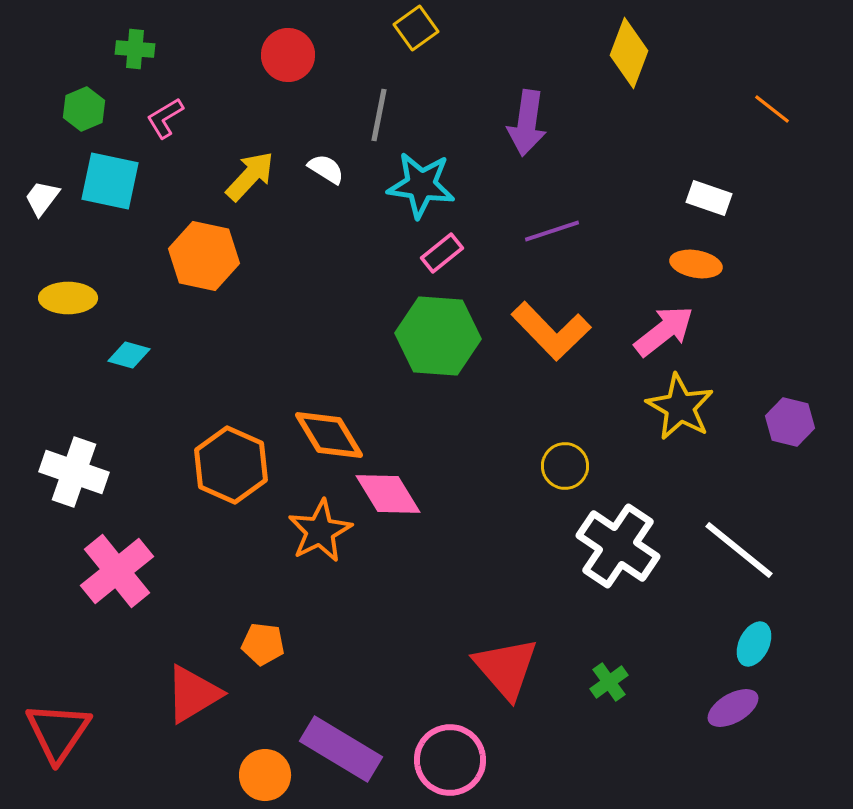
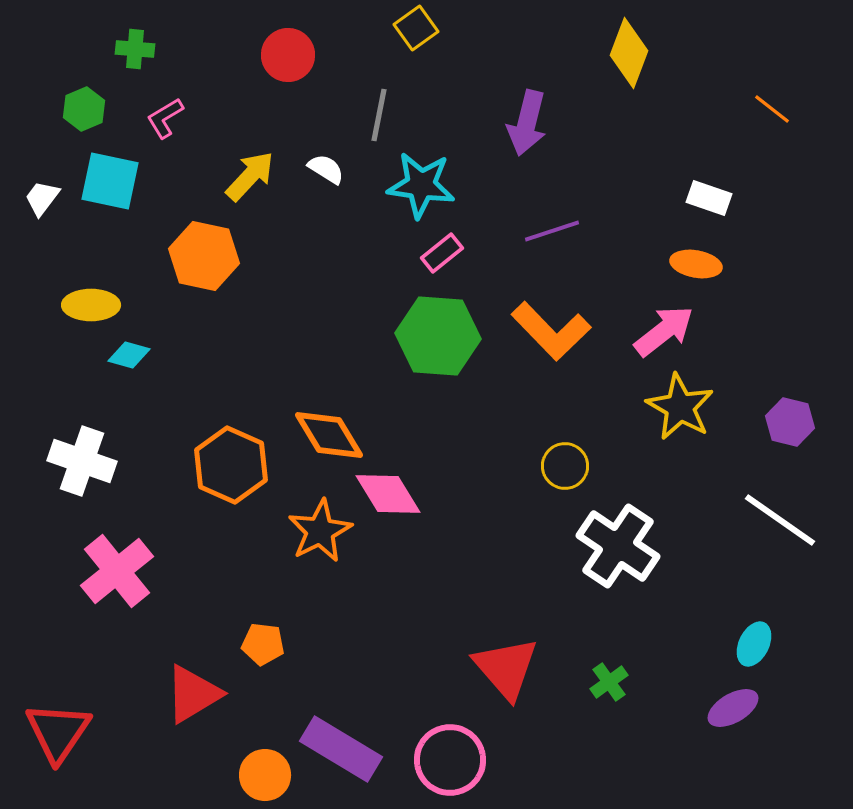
purple arrow at (527, 123): rotated 6 degrees clockwise
yellow ellipse at (68, 298): moved 23 px right, 7 px down
white cross at (74, 472): moved 8 px right, 11 px up
white line at (739, 550): moved 41 px right, 30 px up; rotated 4 degrees counterclockwise
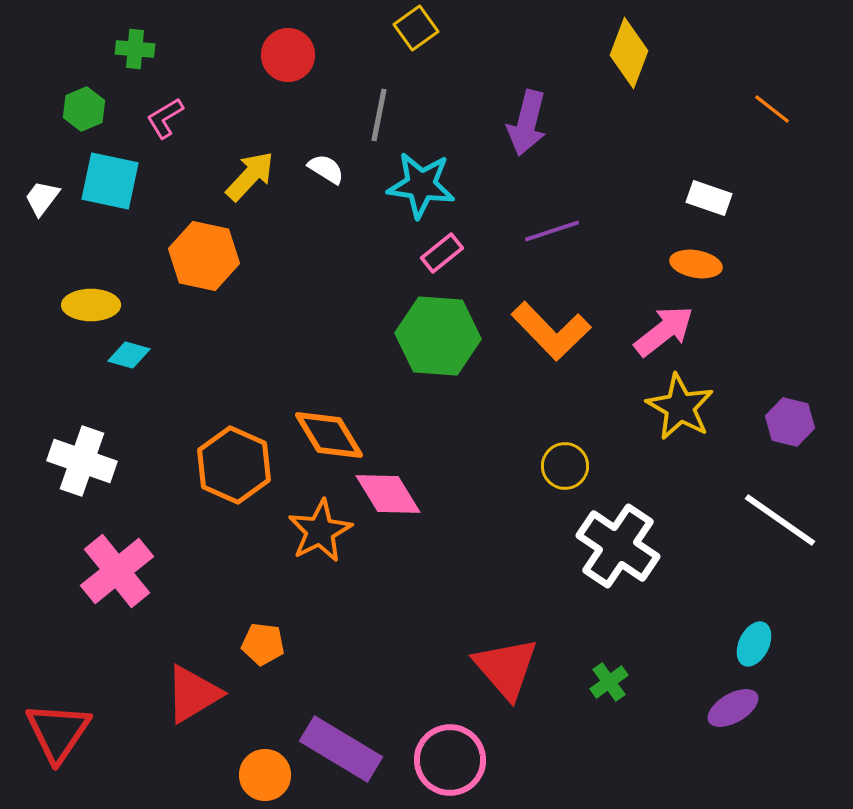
orange hexagon at (231, 465): moved 3 px right
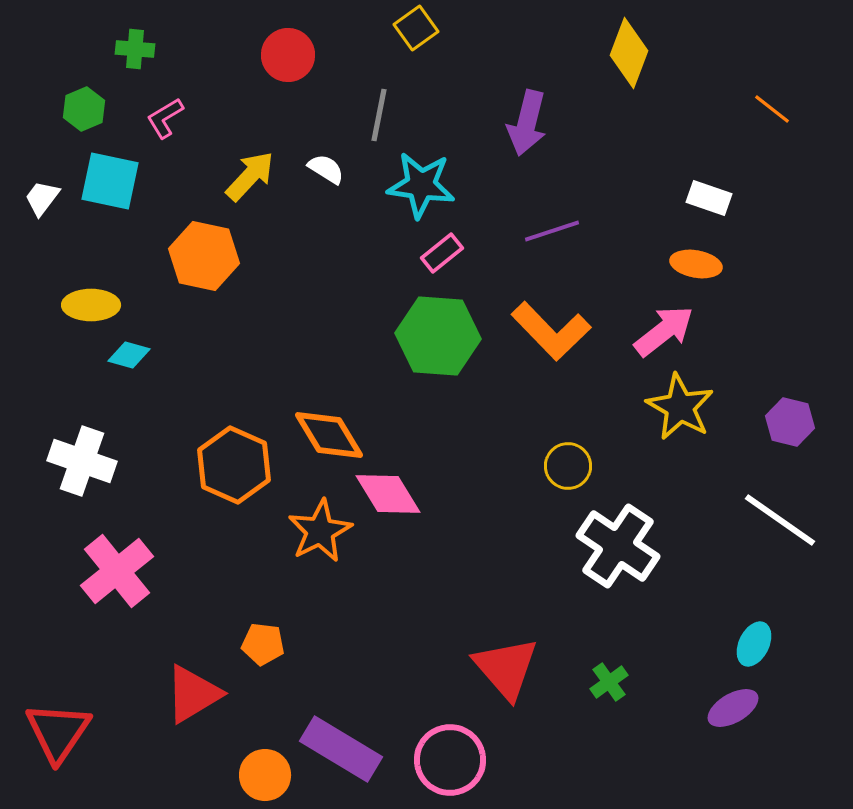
yellow circle at (565, 466): moved 3 px right
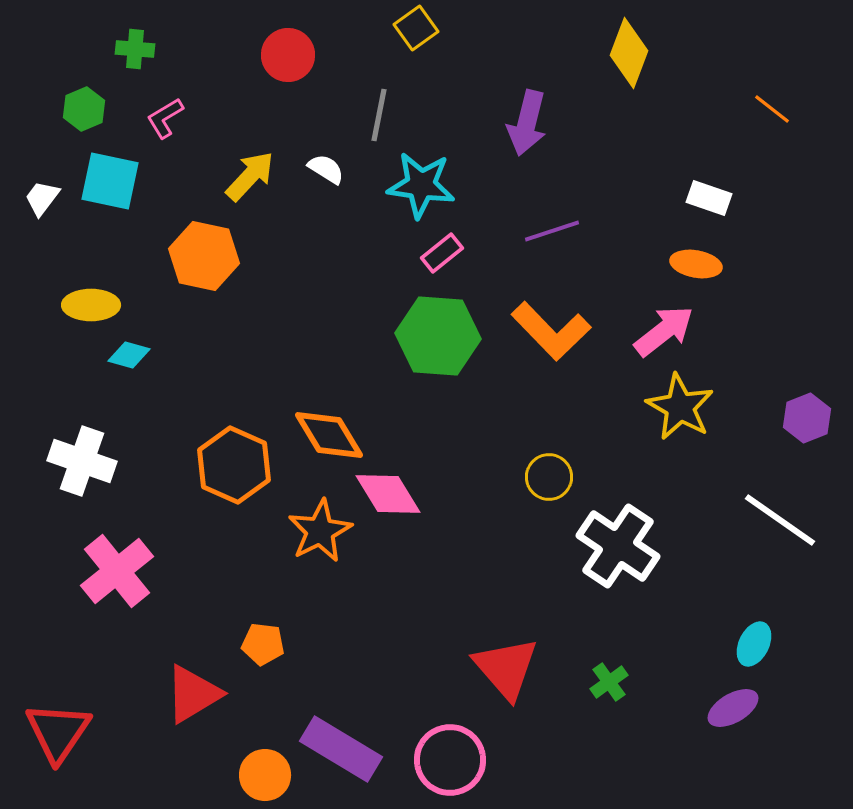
purple hexagon at (790, 422): moved 17 px right, 4 px up; rotated 24 degrees clockwise
yellow circle at (568, 466): moved 19 px left, 11 px down
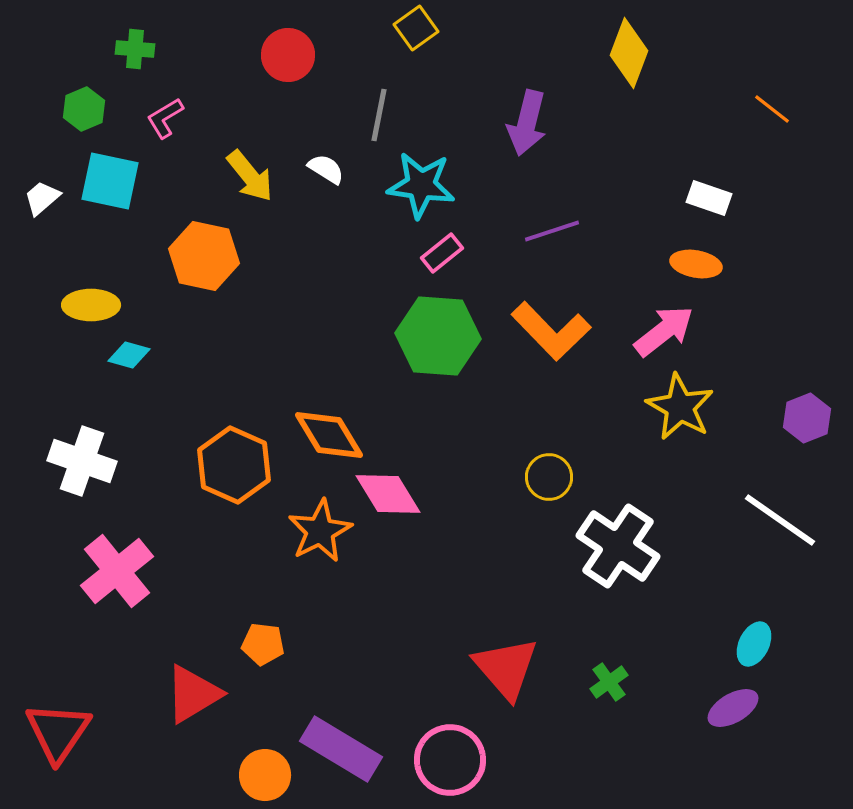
yellow arrow at (250, 176): rotated 98 degrees clockwise
white trapezoid at (42, 198): rotated 12 degrees clockwise
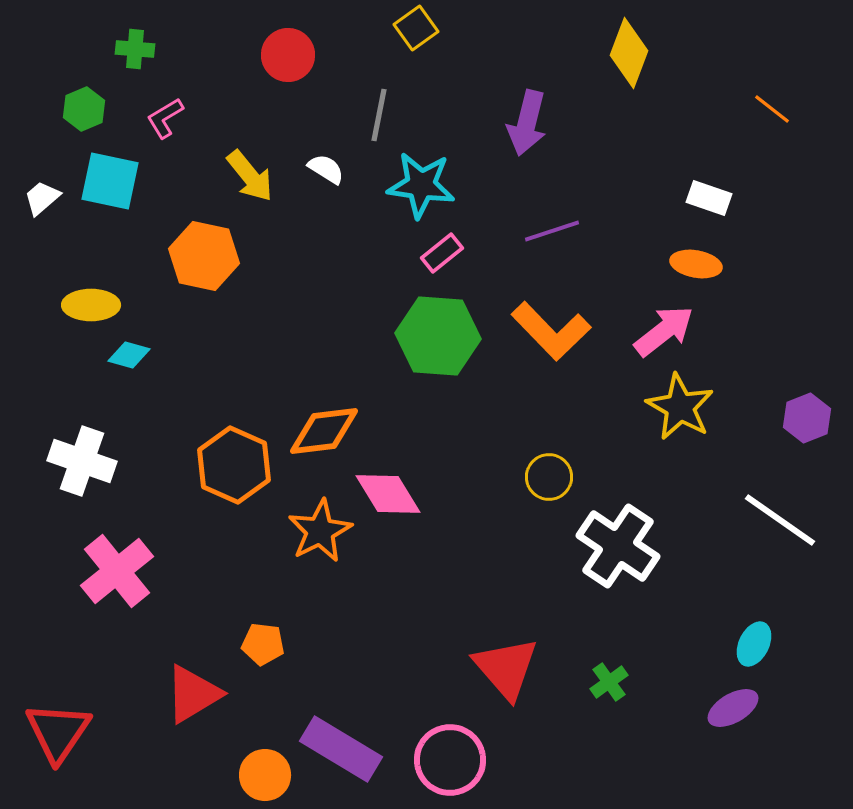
orange diamond at (329, 435): moved 5 px left, 4 px up; rotated 66 degrees counterclockwise
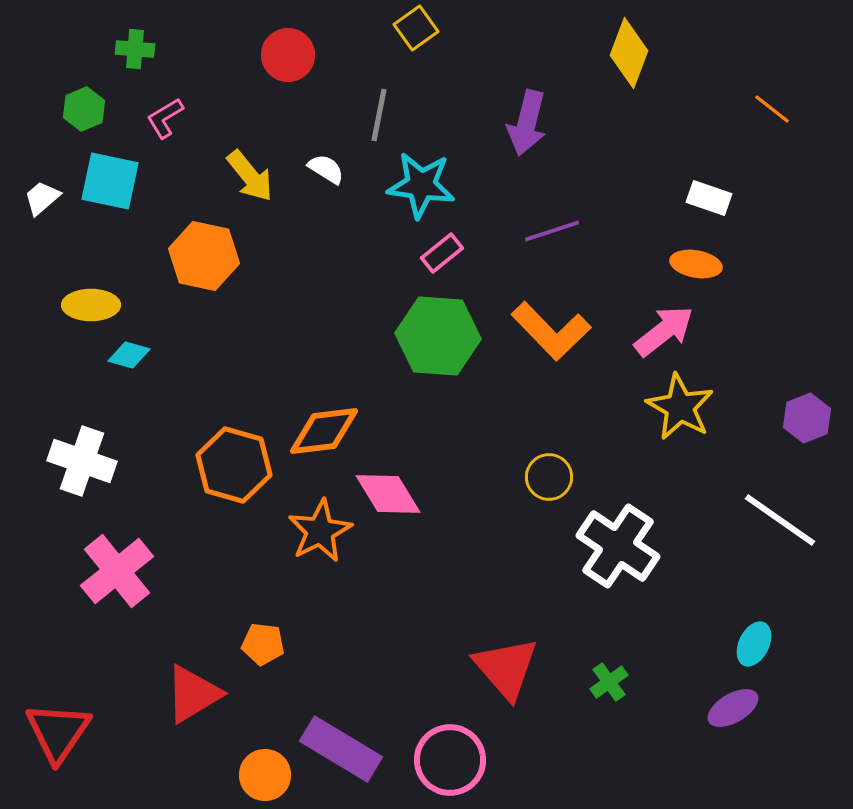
orange hexagon at (234, 465): rotated 8 degrees counterclockwise
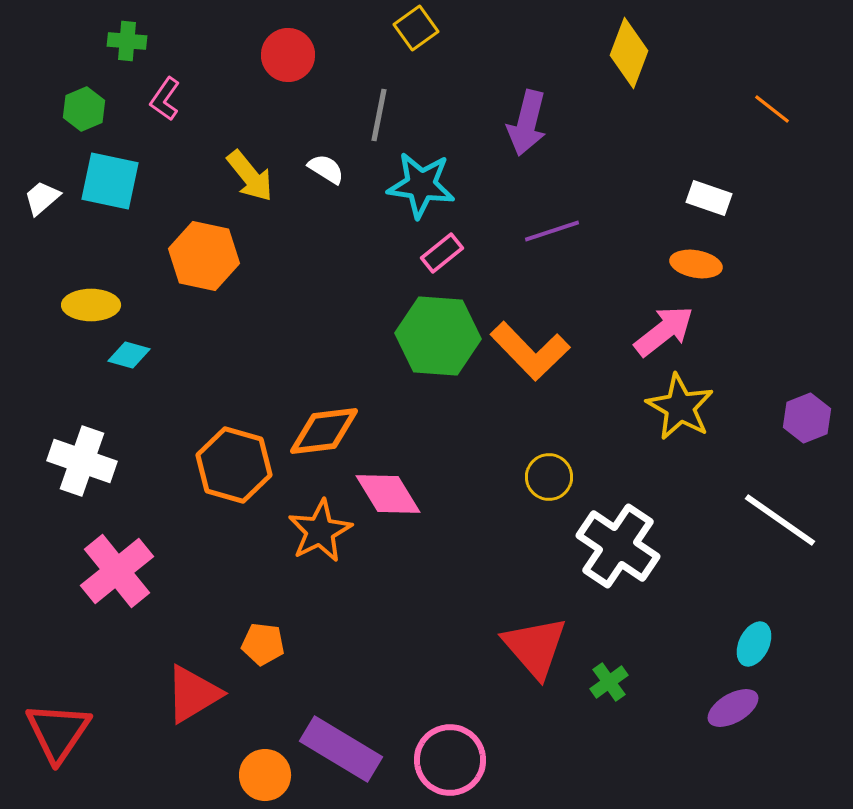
green cross at (135, 49): moved 8 px left, 8 px up
pink L-shape at (165, 118): moved 19 px up; rotated 24 degrees counterclockwise
orange L-shape at (551, 331): moved 21 px left, 20 px down
red triangle at (506, 668): moved 29 px right, 21 px up
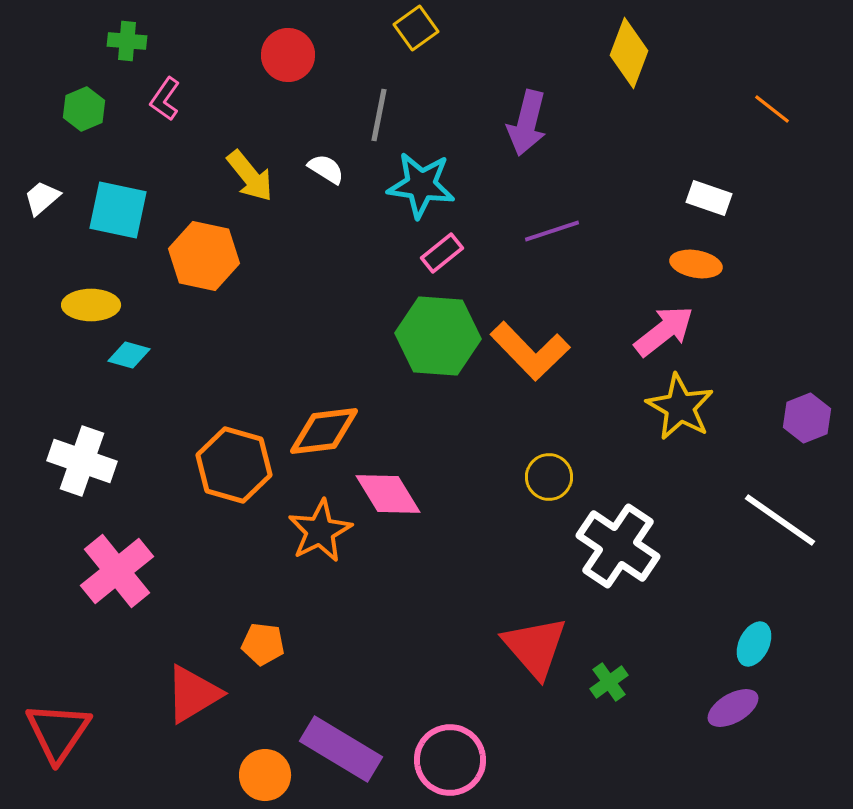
cyan square at (110, 181): moved 8 px right, 29 px down
